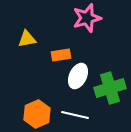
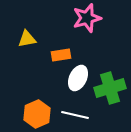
white ellipse: moved 2 px down
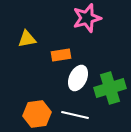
orange hexagon: rotated 16 degrees clockwise
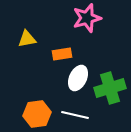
orange rectangle: moved 1 px right, 1 px up
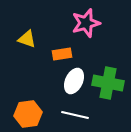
pink star: moved 1 px left, 5 px down
yellow triangle: rotated 30 degrees clockwise
white ellipse: moved 4 px left, 3 px down
green cross: moved 2 px left, 5 px up; rotated 28 degrees clockwise
orange hexagon: moved 9 px left
